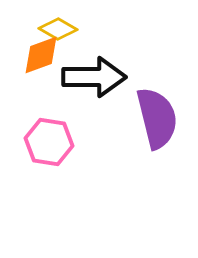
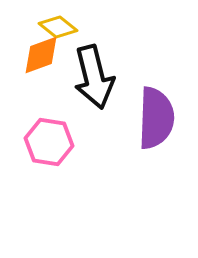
yellow diamond: moved 2 px up; rotated 9 degrees clockwise
black arrow: rotated 76 degrees clockwise
purple semicircle: moved 1 px left; rotated 16 degrees clockwise
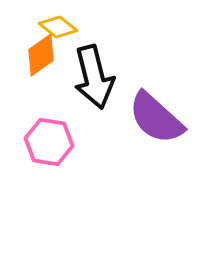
orange diamond: rotated 15 degrees counterclockwise
purple semicircle: rotated 130 degrees clockwise
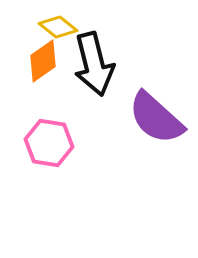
orange diamond: moved 2 px right, 6 px down
black arrow: moved 13 px up
pink hexagon: moved 1 px down
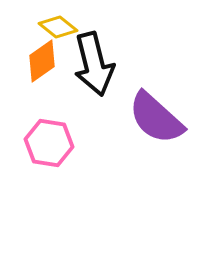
orange diamond: moved 1 px left
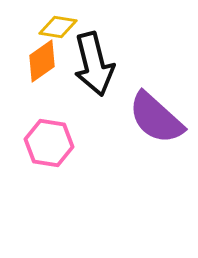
yellow diamond: rotated 30 degrees counterclockwise
